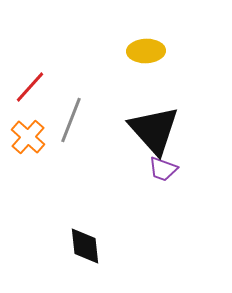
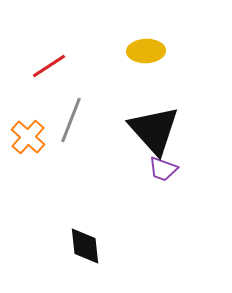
red line: moved 19 px right, 21 px up; rotated 15 degrees clockwise
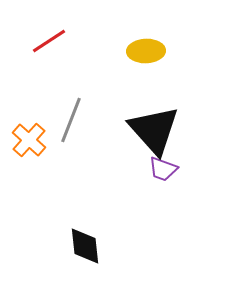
red line: moved 25 px up
orange cross: moved 1 px right, 3 px down
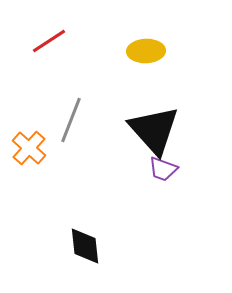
orange cross: moved 8 px down
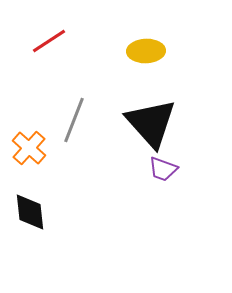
gray line: moved 3 px right
black triangle: moved 3 px left, 7 px up
black diamond: moved 55 px left, 34 px up
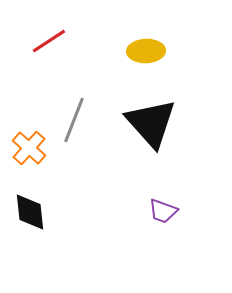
purple trapezoid: moved 42 px down
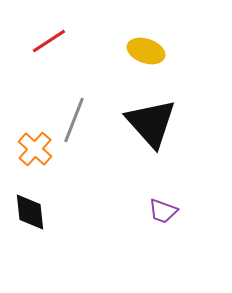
yellow ellipse: rotated 21 degrees clockwise
orange cross: moved 6 px right, 1 px down
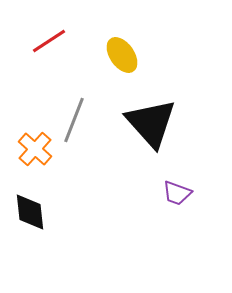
yellow ellipse: moved 24 px left, 4 px down; rotated 36 degrees clockwise
purple trapezoid: moved 14 px right, 18 px up
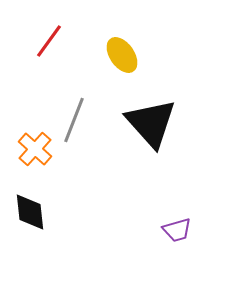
red line: rotated 21 degrees counterclockwise
purple trapezoid: moved 37 px down; rotated 36 degrees counterclockwise
